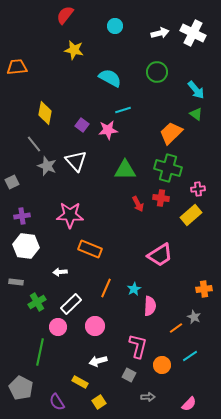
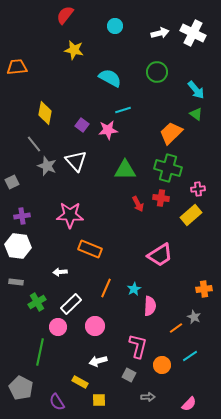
white hexagon at (26, 246): moved 8 px left
yellow square at (99, 402): moved 2 px up; rotated 32 degrees clockwise
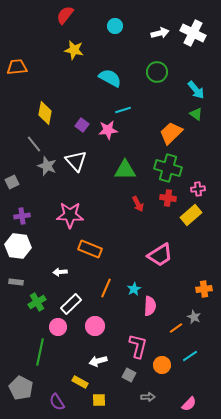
red cross at (161, 198): moved 7 px right
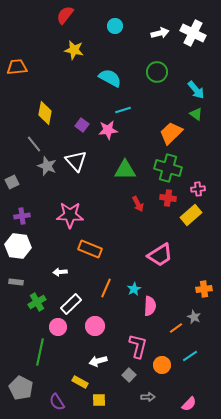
gray square at (129, 375): rotated 16 degrees clockwise
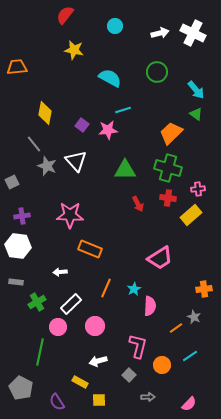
pink trapezoid at (160, 255): moved 3 px down
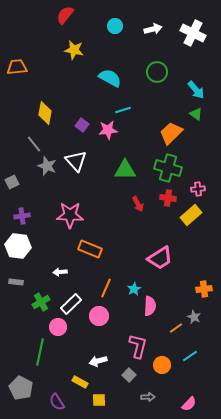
white arrow at (160, 33): moved 7 px left, 4 px up
green cross at (37, 302): moved 4 px right
pink circle at (95, 326): moved 4 px right, 10 px up
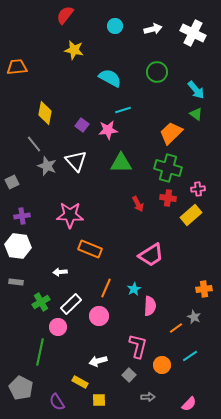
green triangle at (125, 170): moved 4 px left, 7 px up
pink trapezoid at (160, 258): moved 9 px left, 3 px up
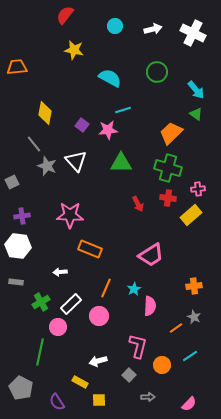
orange cross at (204, 289): moved 10 px left, 3 px up
